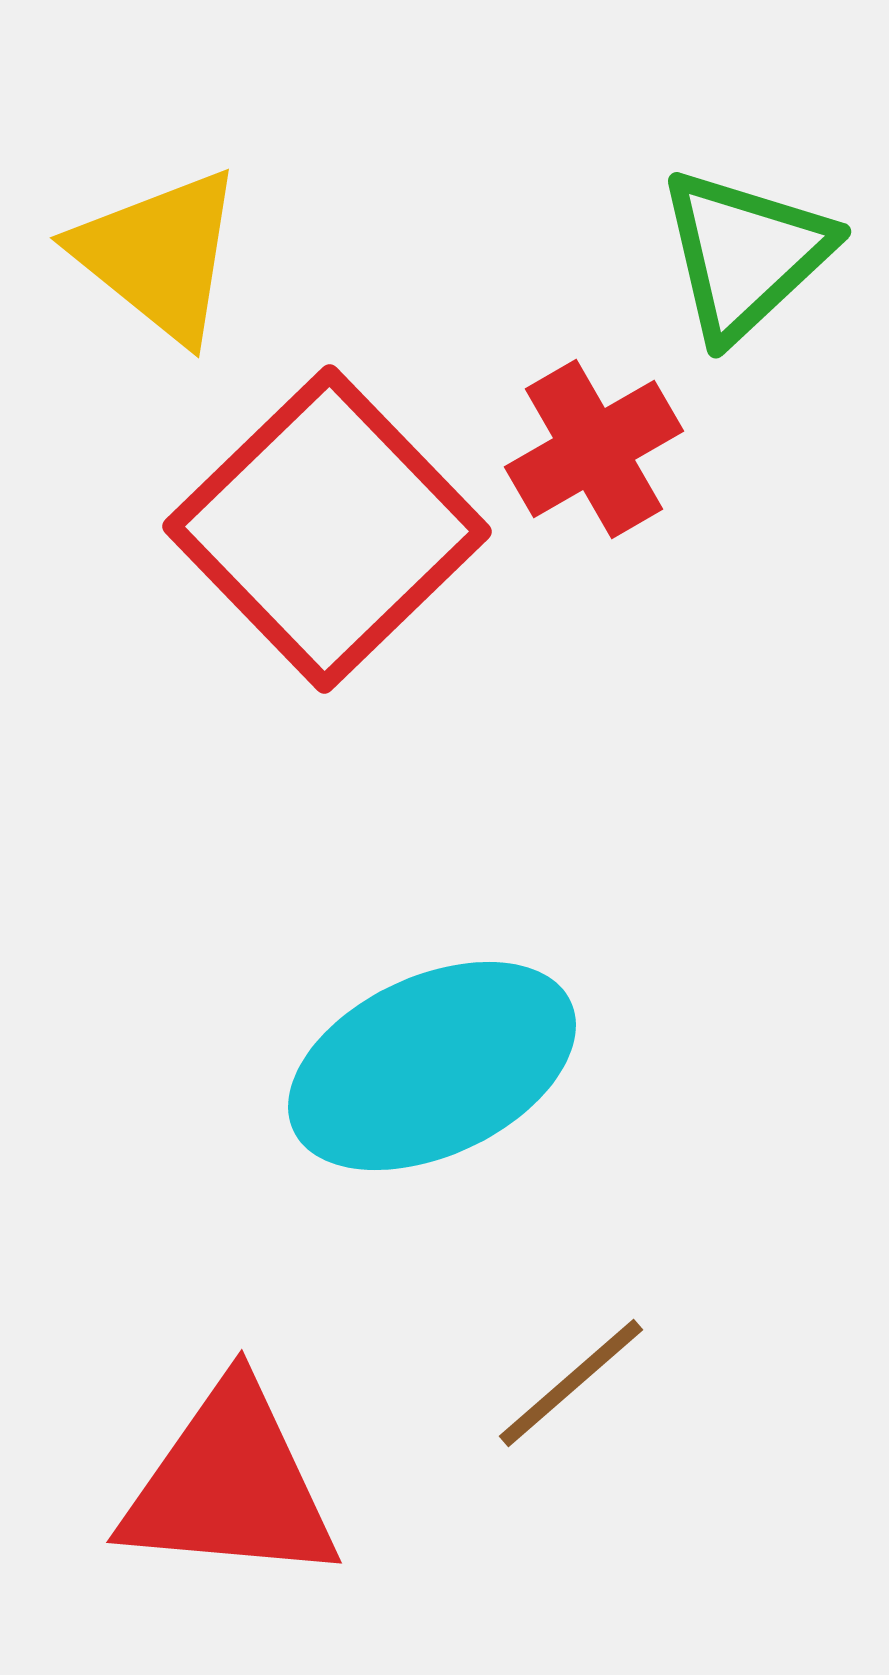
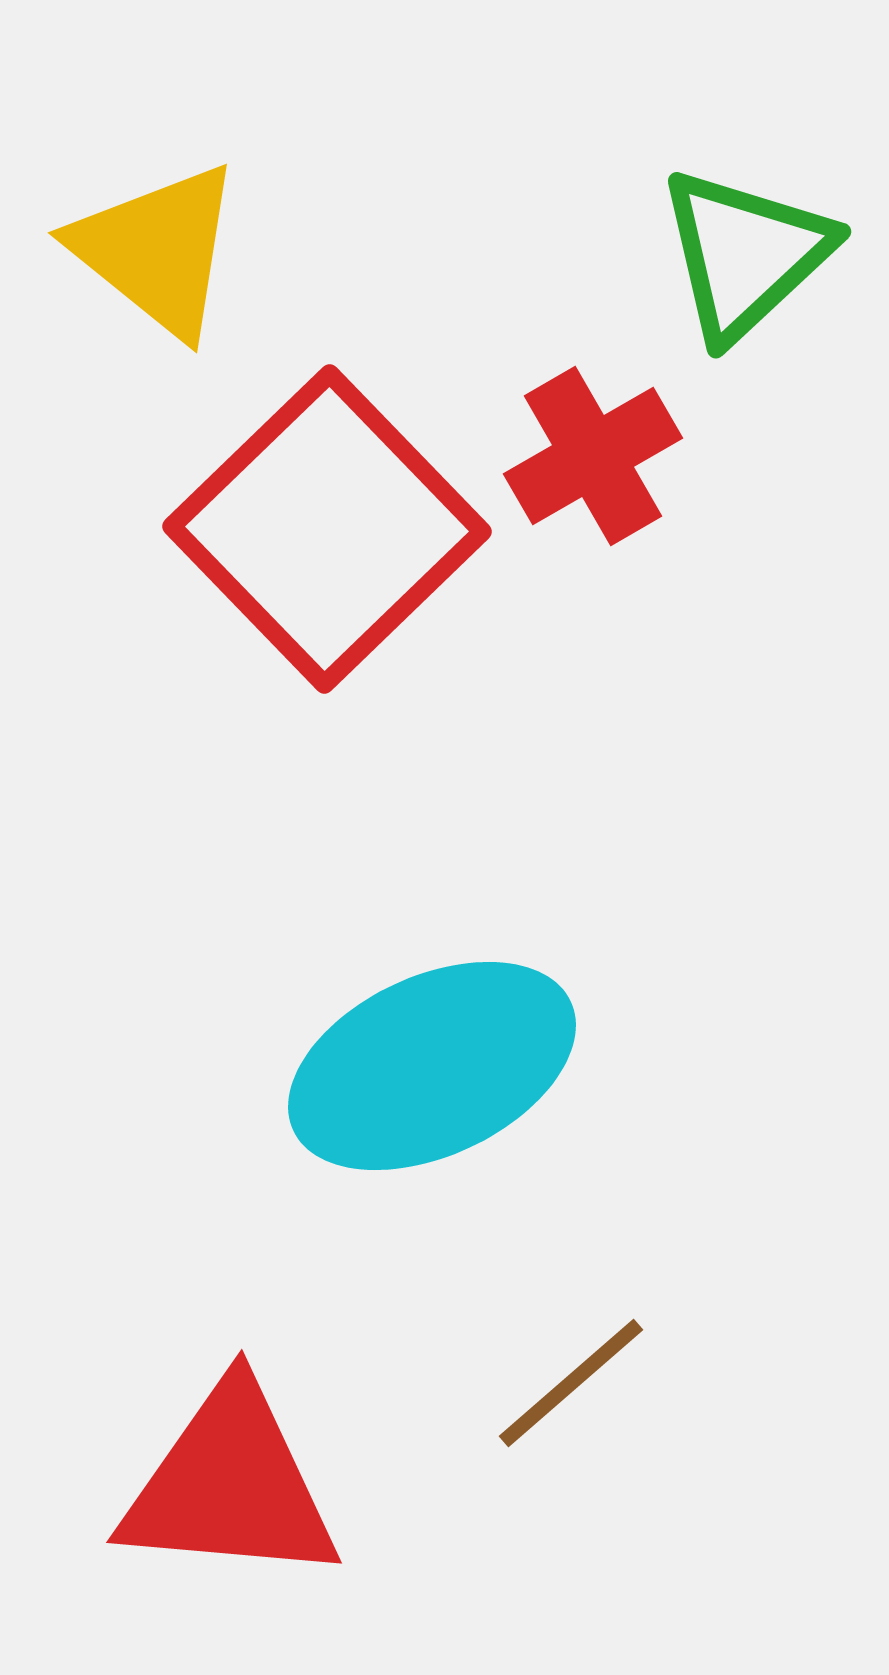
yellow triangle: moved 2 px left, 5 px up
red cross: moved 1 px left, 7 px down
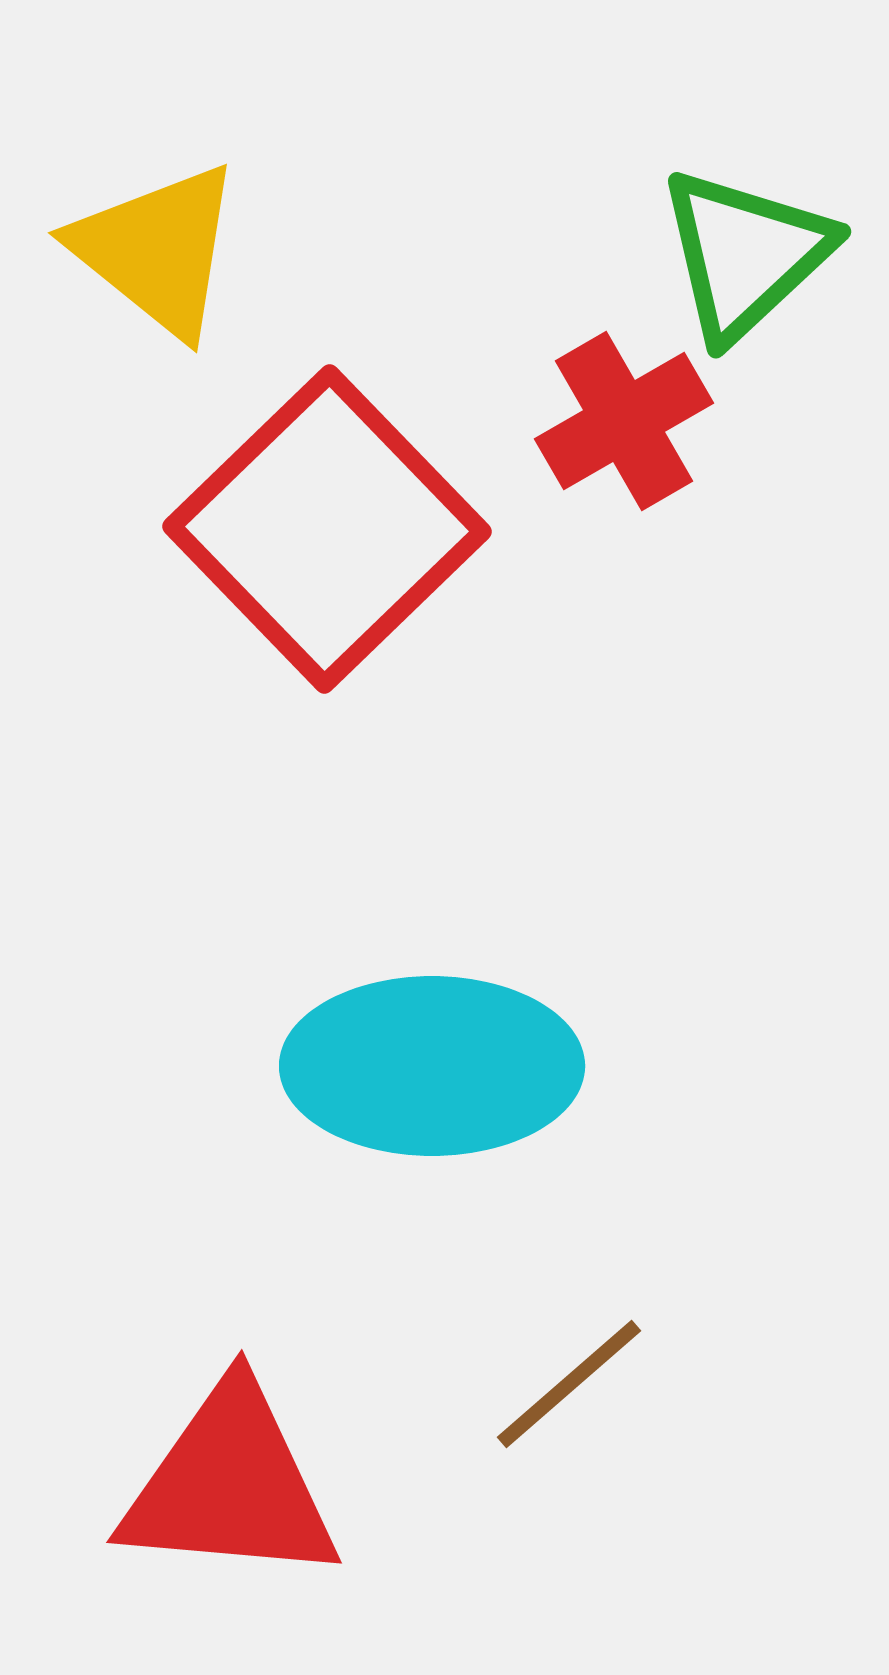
red cross: moved 31 px right, 35 px up
cyan ellipse: rotated 25 degrees clockwise
brown line: moved 2 px left, 1 px down
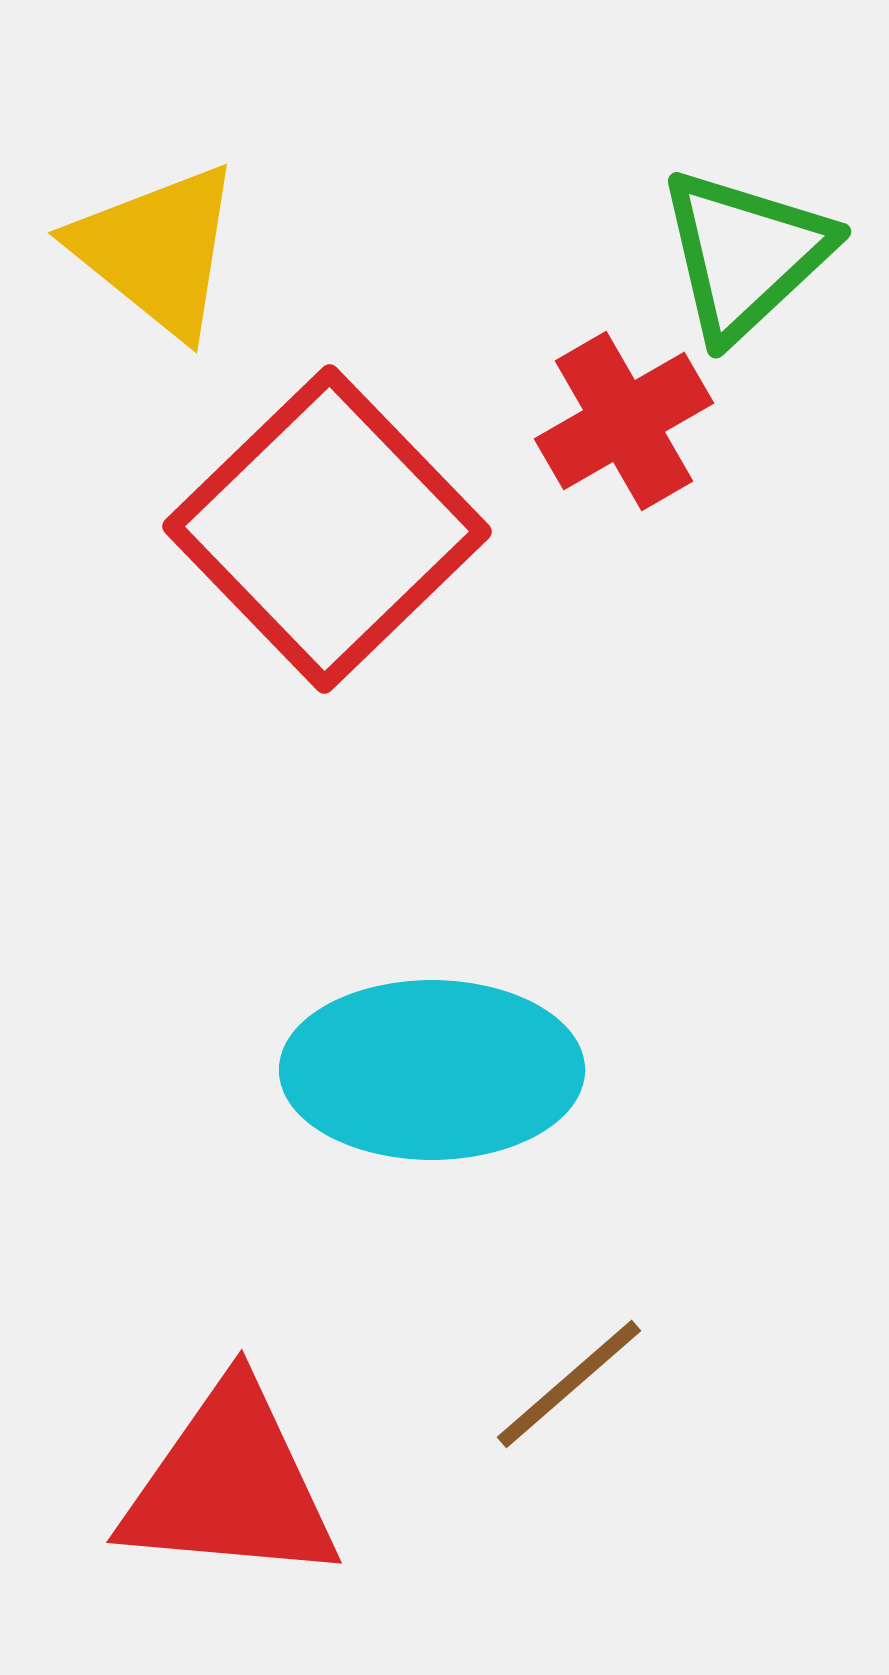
cyan ellipse: moved 4 px down
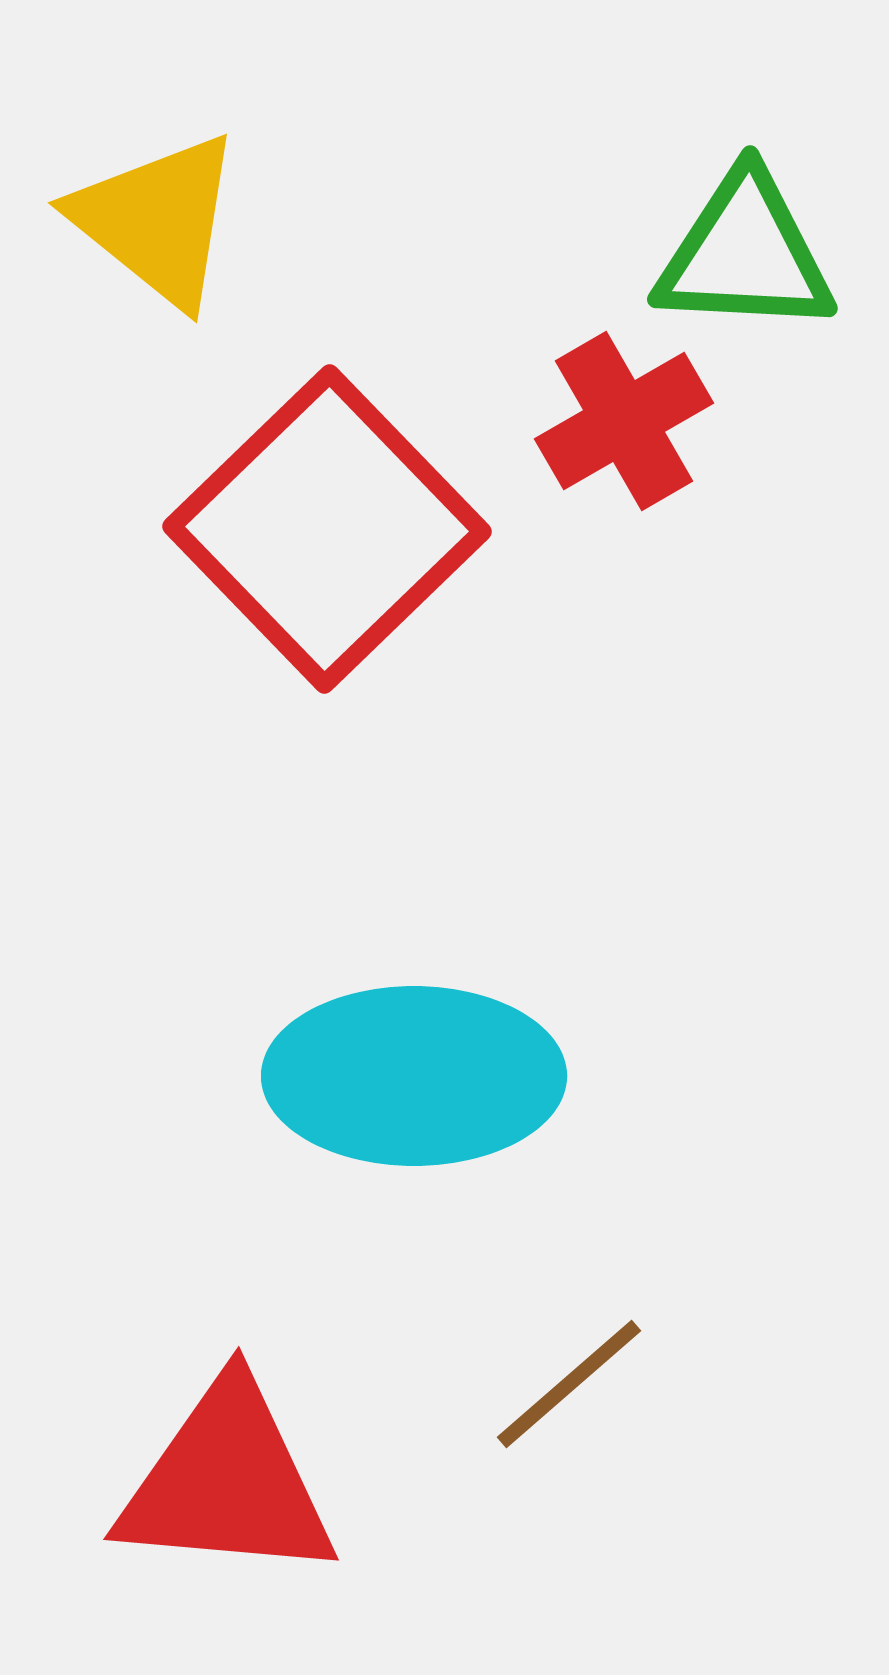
yellow triangle: moved 30 px up
green triangle: rotated 46 degrees clockwise
cyan ellipse: moved 18 px left, 6 px down
red triangle: moved 3 px left, 3 px up
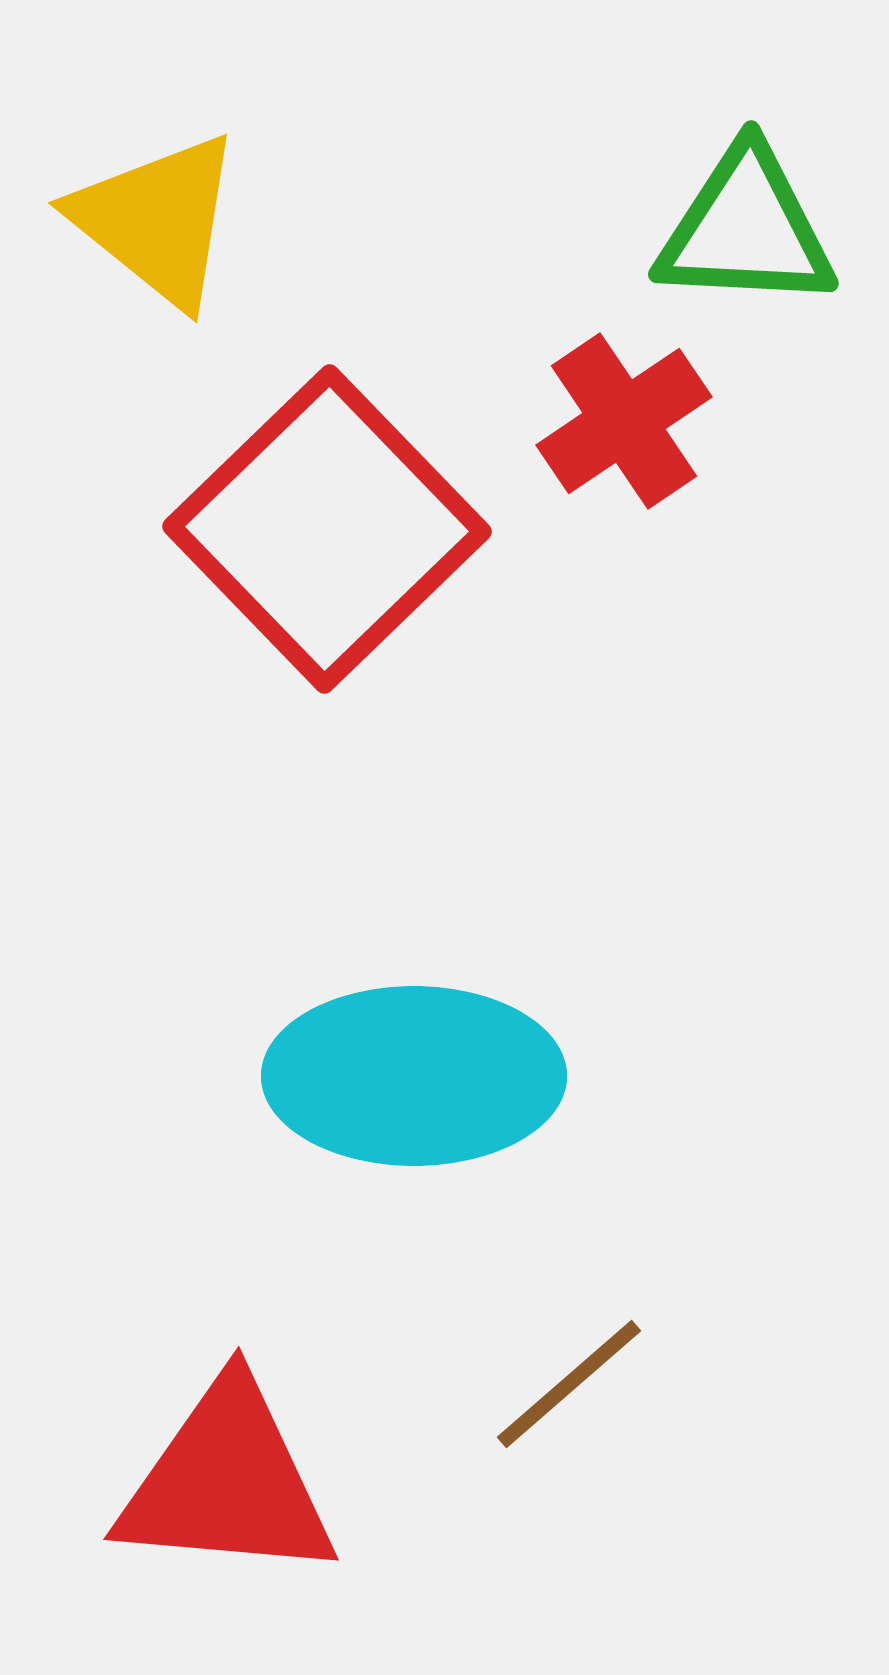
green triangle: moved 1 px right, 25 px up
red cross: rotated 4 degrees counterclockwise
